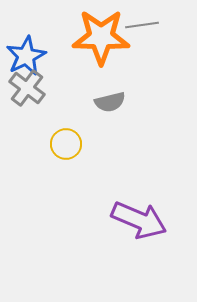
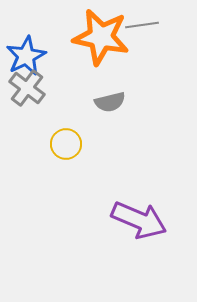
orange star: rotated 10 degrees clockwise
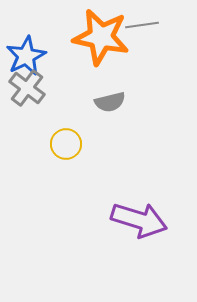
purple arrow: rotated 6 degrees counterclockwise
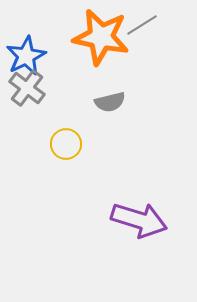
gray line: rotated 24 degrees counterclockwise
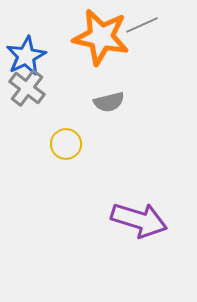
gray line: rotated 8 degrees clockwise
gray semicircle: moved 1 px left
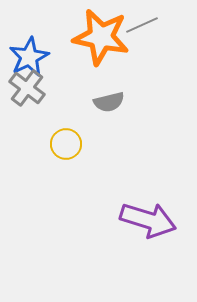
blue star: moved 3 px right, 1 px down
purple arrow: moved 9 px right
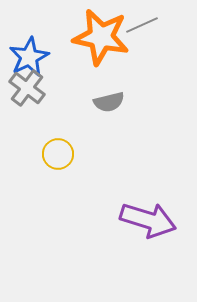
yellow circle: moved 8 px left, 10 px down
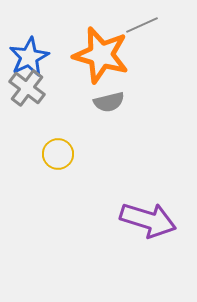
orange star: moved 18 px down; rotated 4 degrees clockwise
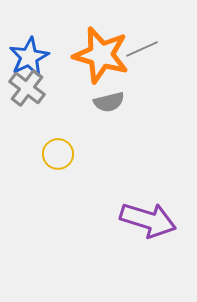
gray line: moved 24 px down
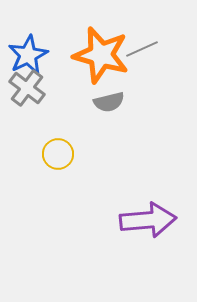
blue star: moved 1 px left, 2 px up
purple arrow: rotated 22 degrees counterclockwise
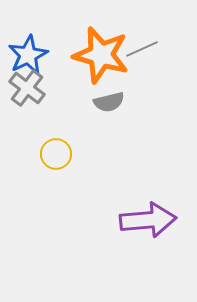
yellow circle: moved 2 px left
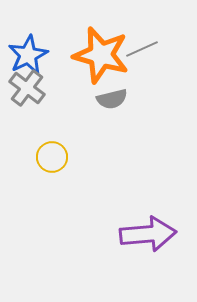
gray semicircle: moved 3 px right, 3 px up
yellow circle: moved 4 px left, 3 px down
purple arrow: moved 14 px down
